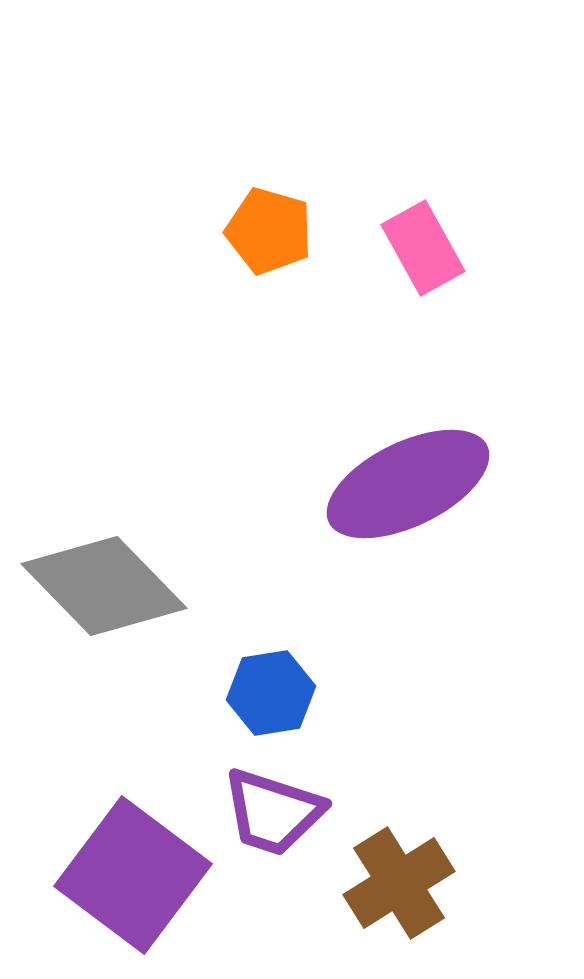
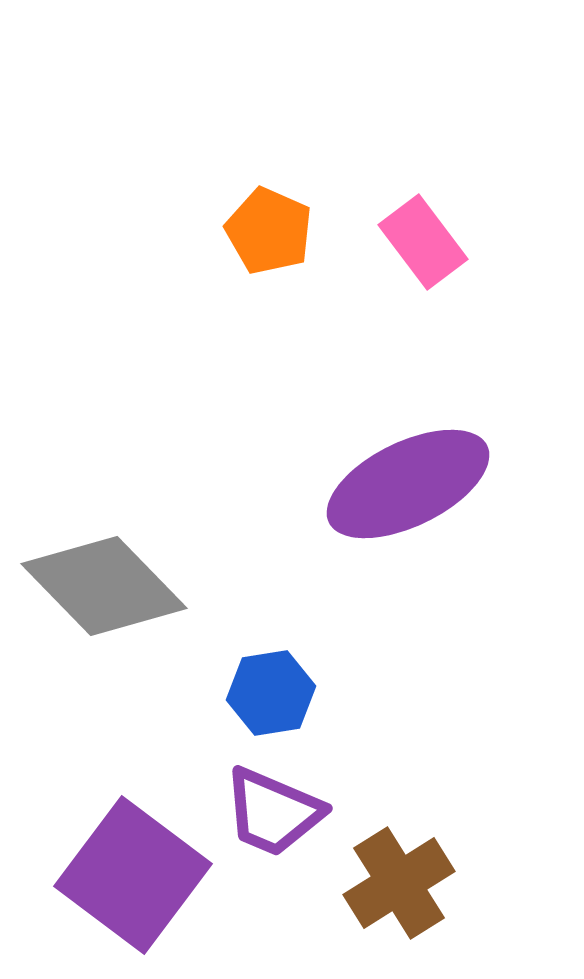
orange pentagon: rotated 8 degrees clockwise
pink rectangle: moved 6 px up; rotated 8 degrees counterclockwise
purple trapezoid: rotated 5 degrees clockwise
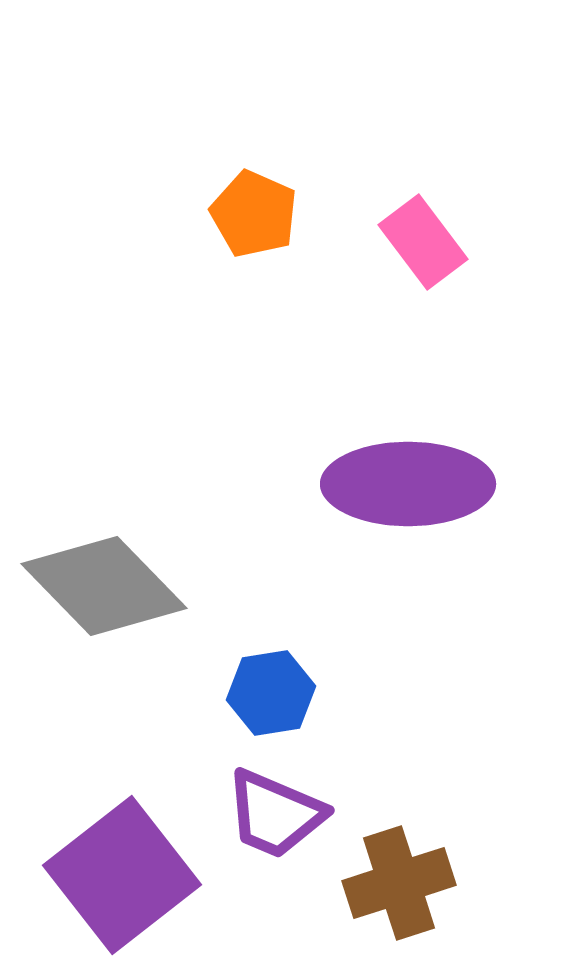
orange pentagon: moved 15 px left, 17 px up
purple ellipse: rotated 26 degrees clockwise
purple trapezoid: moved 2 px right, 2 px down
purple square: moved 11 px left; rotated 15 degrees clockwise
brown cross: rotated 14 degrees clockwise
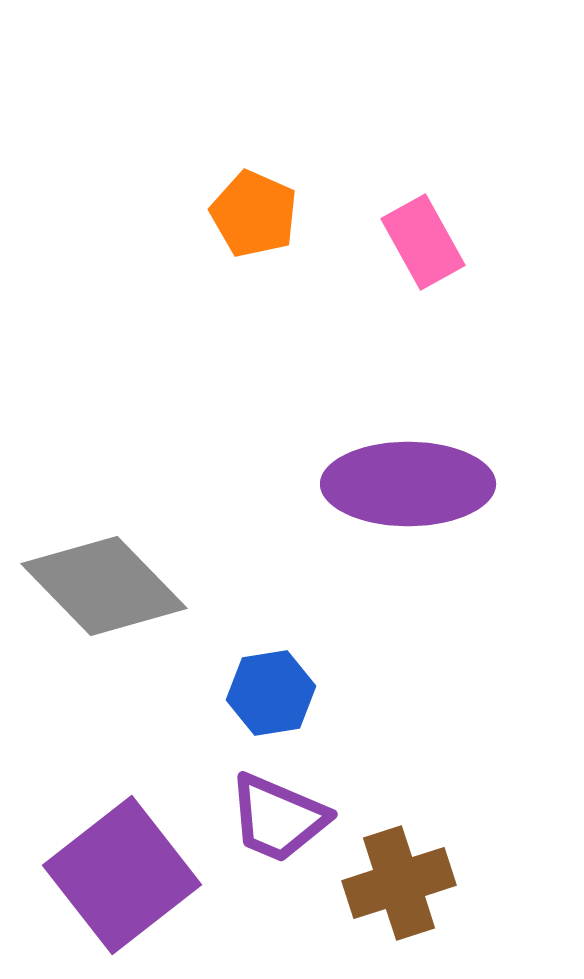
pink rectangle: rotated 8 degrees clockwise
purple trapezoid: moved 3 px right, 4 px down
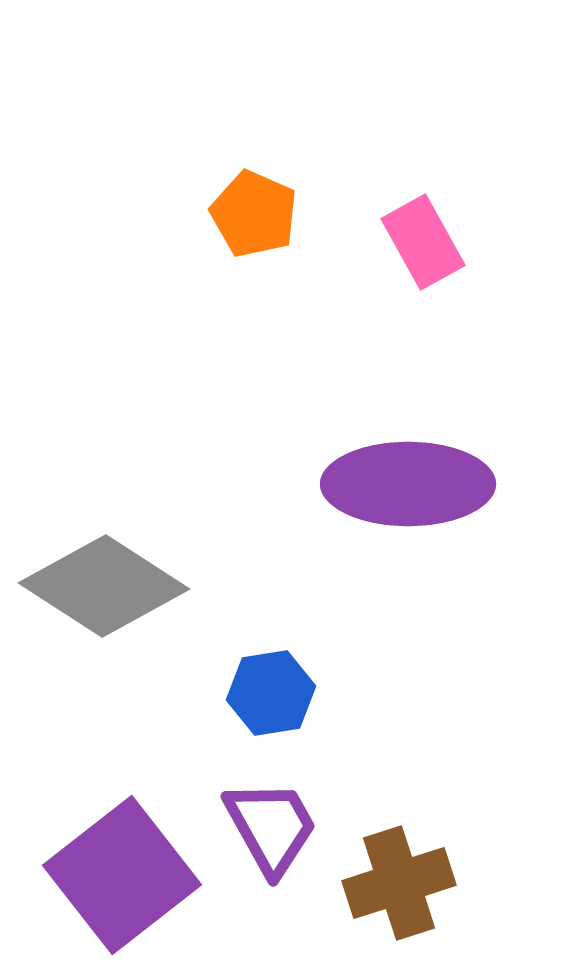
gray diamond: rotated 13 degrees counterclockwise
purple trapezoid: moved 7 px left, 9 px down; rotated 142 degrees counterclockwise
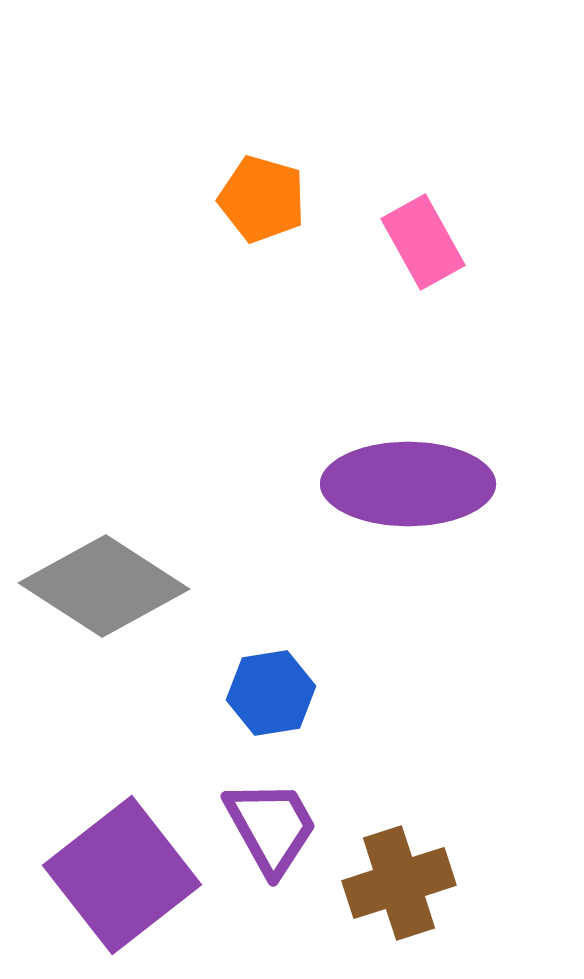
orange pentagon: moved 8 px right, 15 px up; rotated 8 degrees counterclockwise
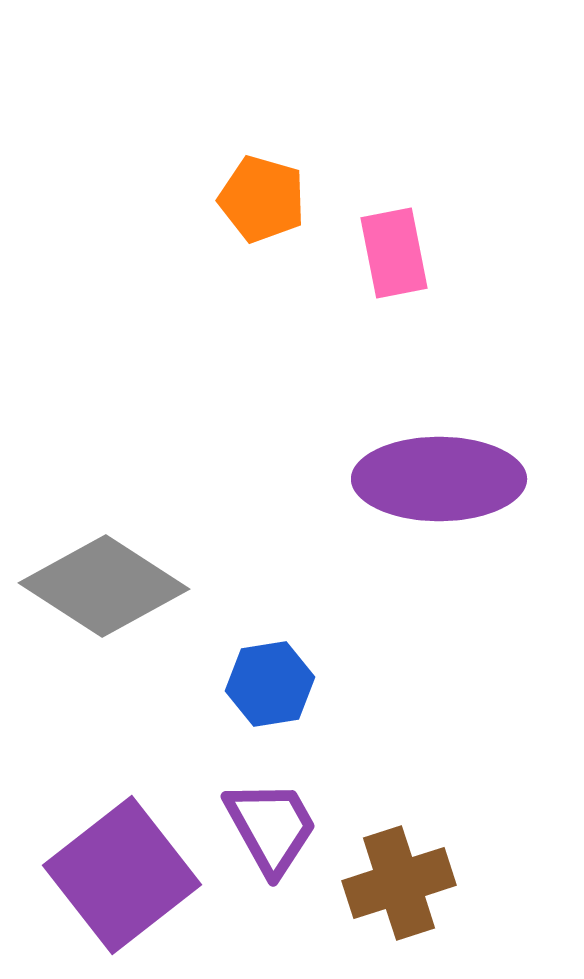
pink rectangle: moved 29 px left, 11 px down; rotated 18 degrees clockwise
purple ellipse: moved 31 px right, 5 px up
blue hexagon: moved 1 px left, 9 px up
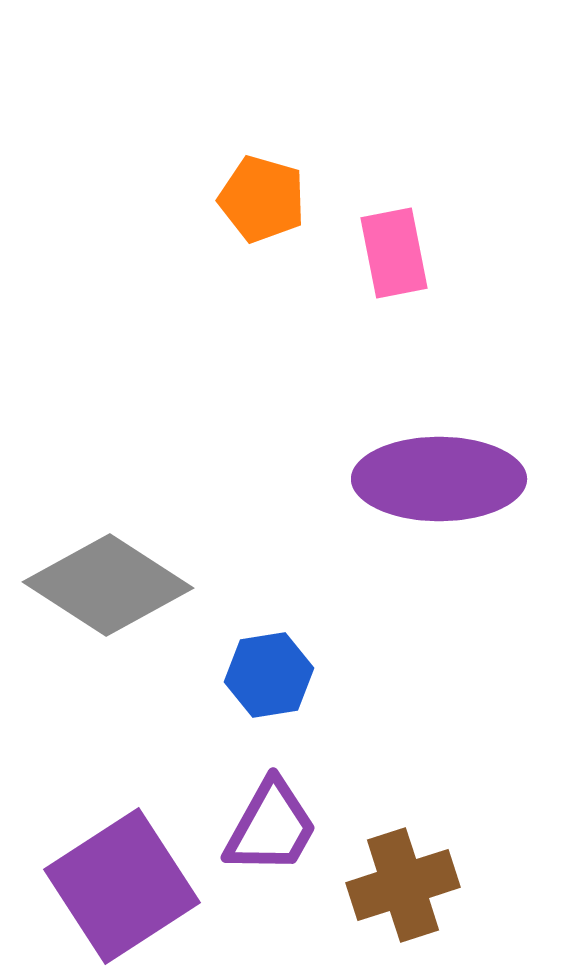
gray diamond: moved 4 px right, 1 px up
blue hexagon: moved 1 px left, 9 px up
purple trapezoid: rotated 58 degrees clockwise
purple square: moved 11 px down; rotated 5 degrees clockwise
brown cross: moved 4 px right, 2 px down
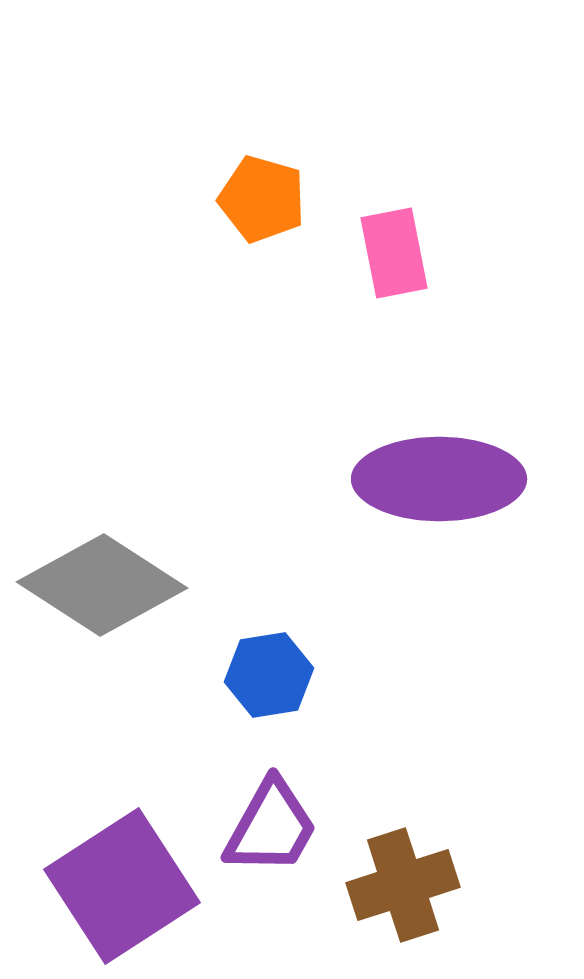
gray diamond: moved 6 px left
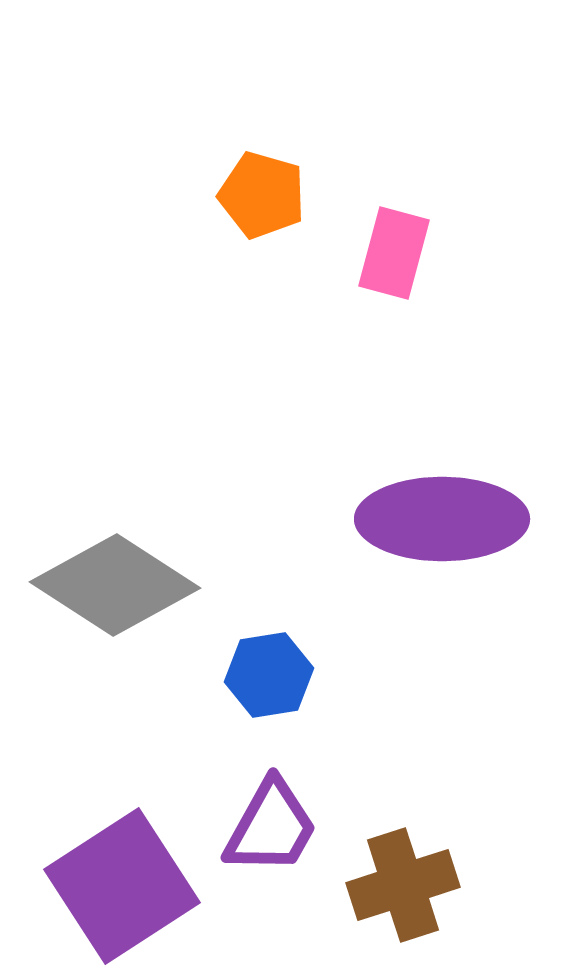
orange pentagon: moved 4 px up
pink rectangle: rotated 26 degrees clockwise
purple ellipse: moved 3 px right, 40 px down
gray diamond: moved 13 px right
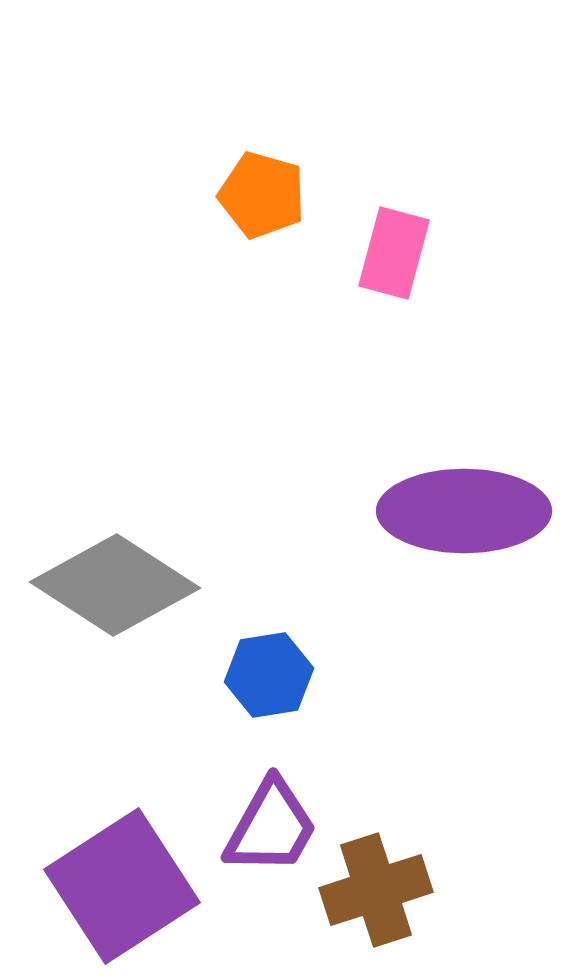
purple ellipse: moved 22 px right, 8 px up
brown cross: moved 27 px left, 5 px down
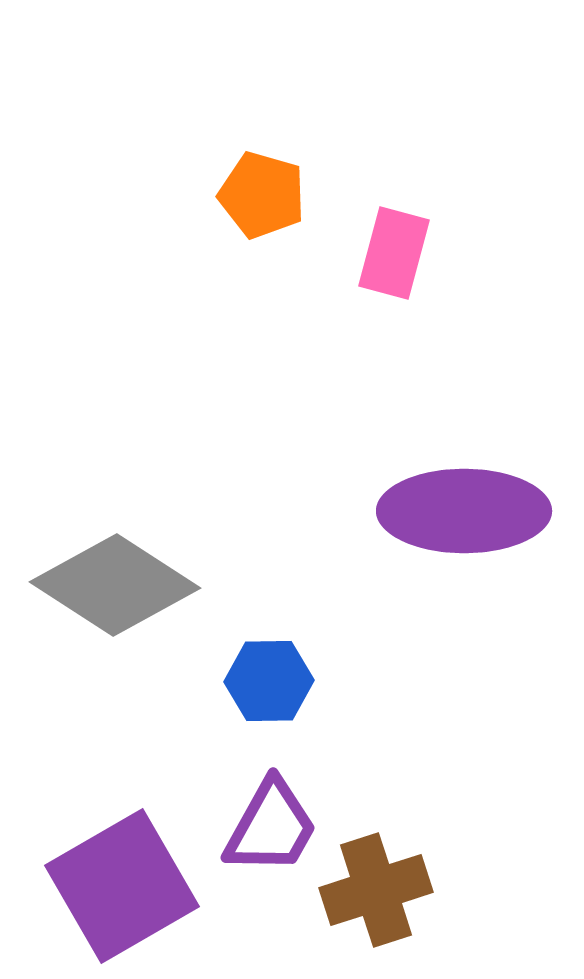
blue hexagon: moved 6 px down; rotated 8 degrees clockwise
purple square: rotated 3 degrees clockwise
